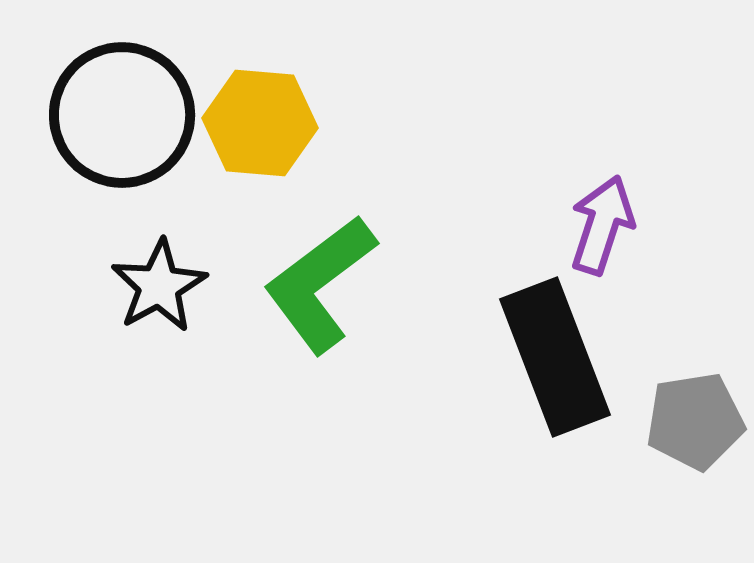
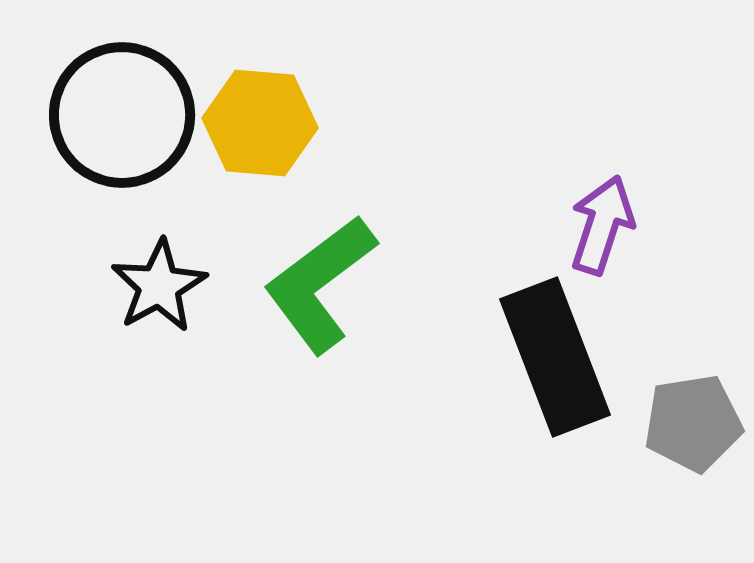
gray pentagon: moved 2 px left, 2 px down
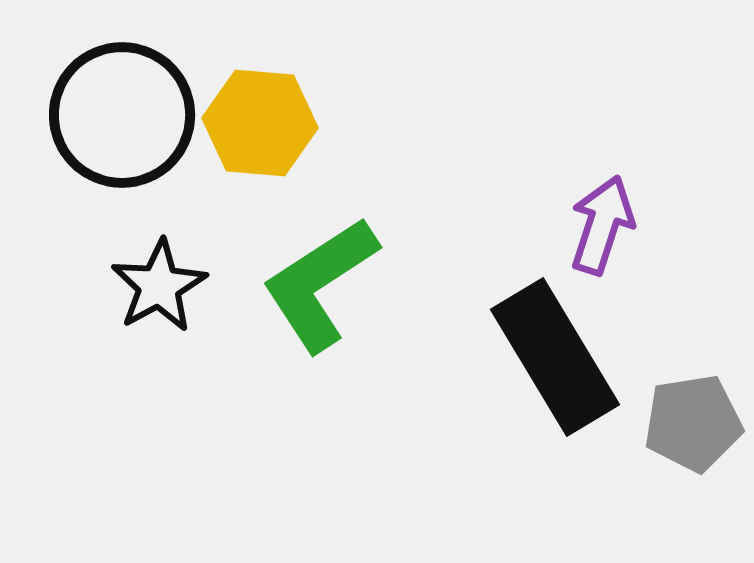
green L-shape: rotated 4 degrees clockwise
black rectangle: rotated 10 degrees counterclockwise
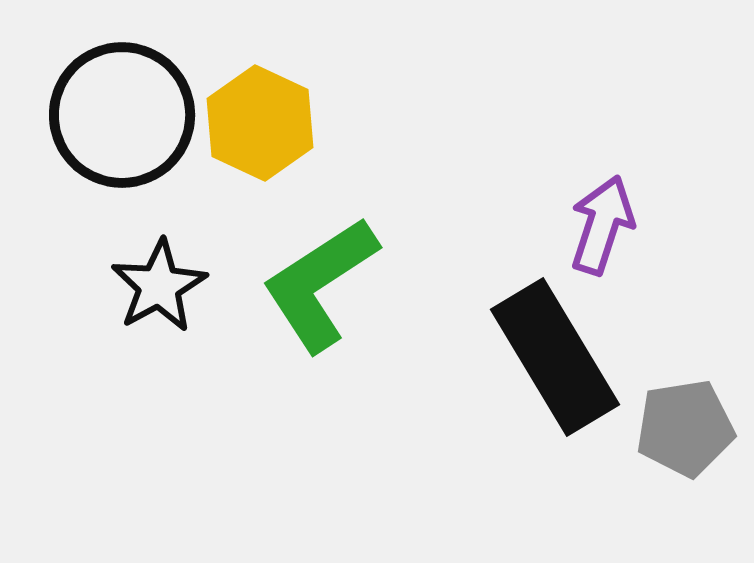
yellow hexagon: rotated 20 degrees clockwise
gray pentagon: moved 8 px left, 5 px down
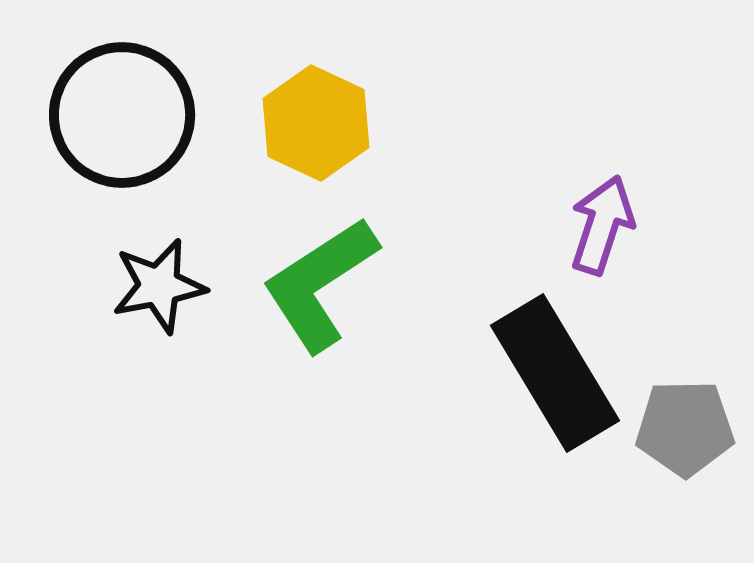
yellow hexagon: moved 56 px right
black star: rotated 18 degrees clockwise
black rectangle: moved 16 px down
gray pentagon: rotated 8 degrees clockwise
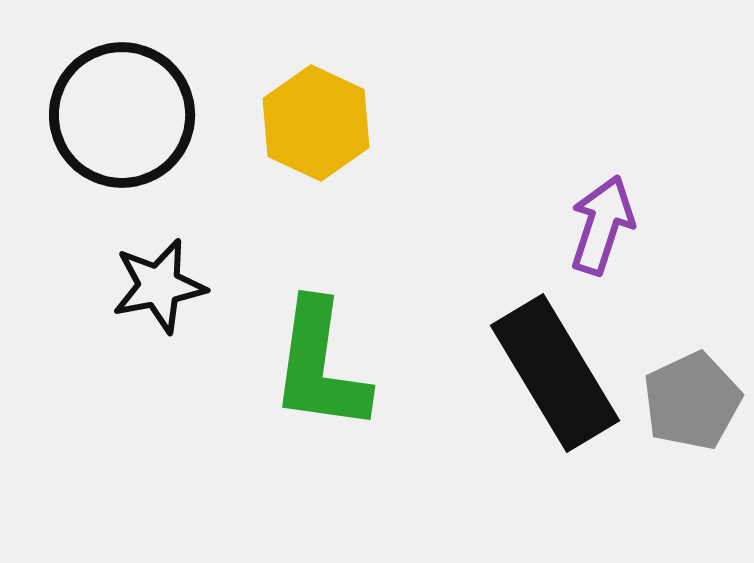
green L-shape: moved 82 px down; rotated 49 degrees counterclockwise
gray pentagon: moved 7 px right, 27 px up; rotated 24 degrees counterclockwise
